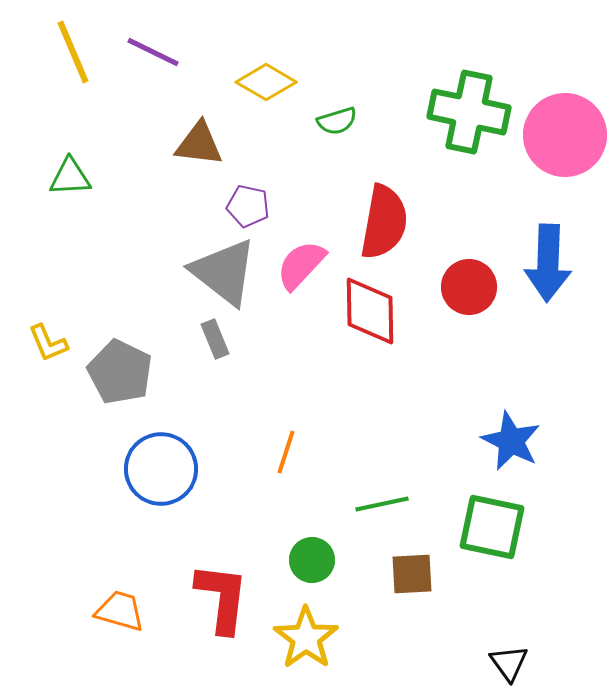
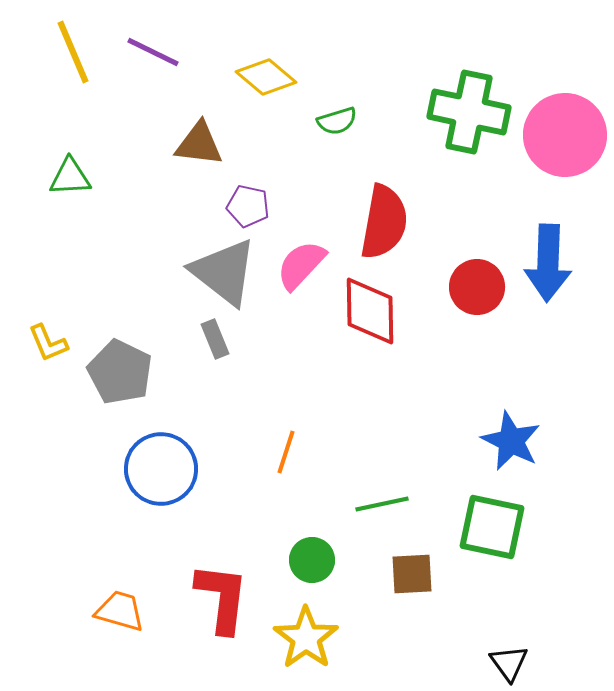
yellow diamond: moved 5 px up; rotated 10 degrees clockwise
red circle: moved 8 px right
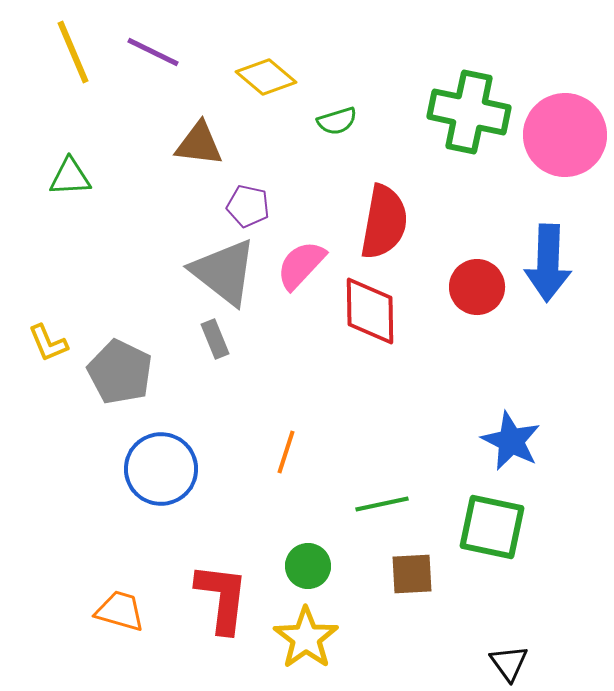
green circle: moved 4 px left, 6 px down
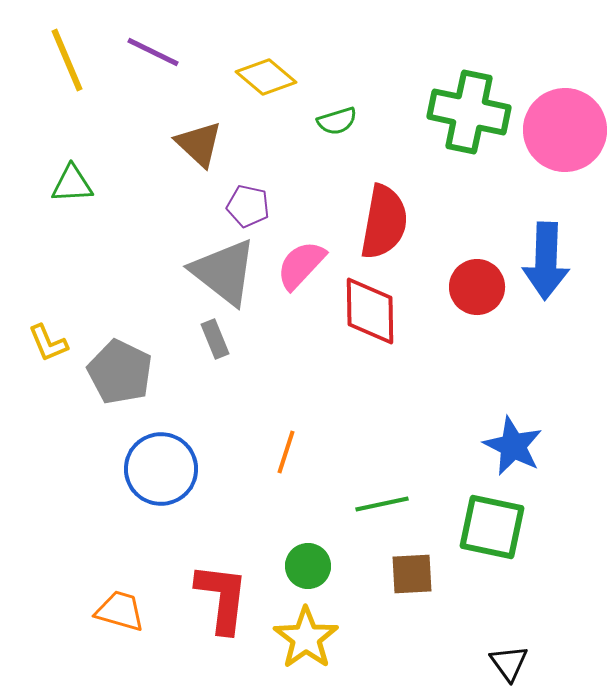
yellow line: moved 6 px left, 8 px down
pink circle: moved 5 px up
brown triangle: rotated 36 degrees clockwise
green triangle: moved 2 px right, 7 px down
blue arrow: moved 2 px left, 2 px up
blue star: moved 2 px right, 5 px down
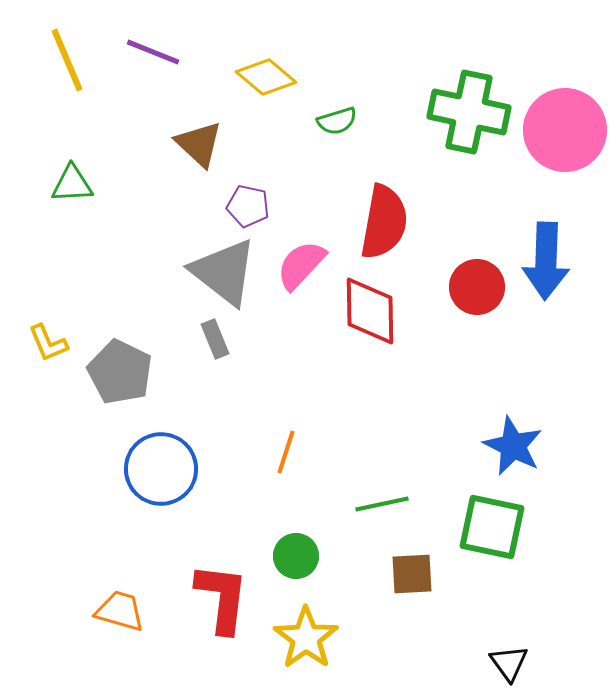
purple line: rotated 4 degrees counterclockwise
green circle: moved 12 px left, 10 px up
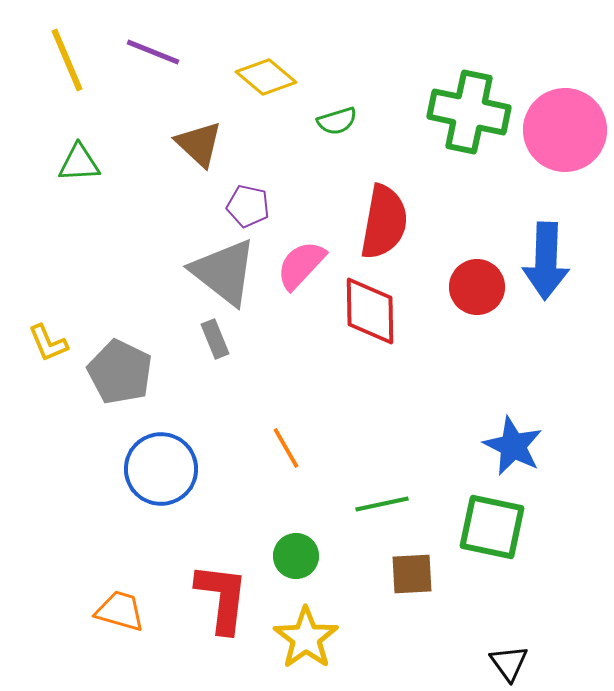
green triangle: moved 7 px right, 21 px up
orange line: moved 4 px up; rotated 48 degrees counterclockwise
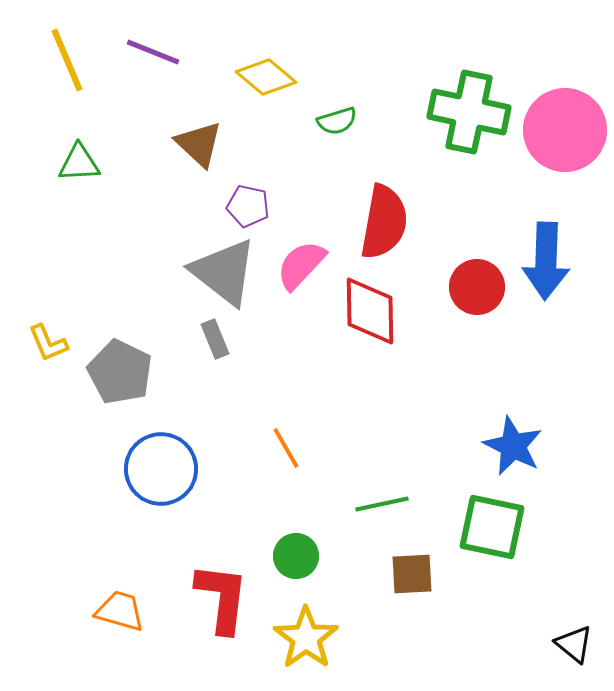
black triangle: moved 65 px right, 19 px up; rotated 15 degrees counterclockwise
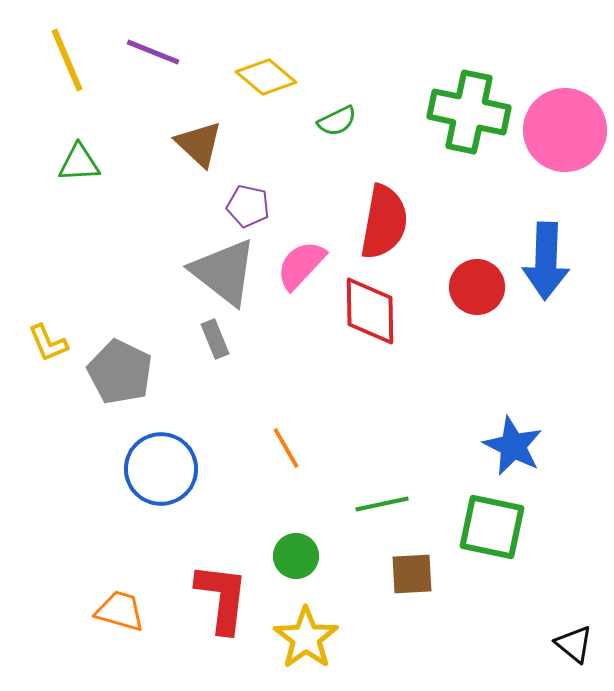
green semicircle: rotated 9 degrees counterclockwise
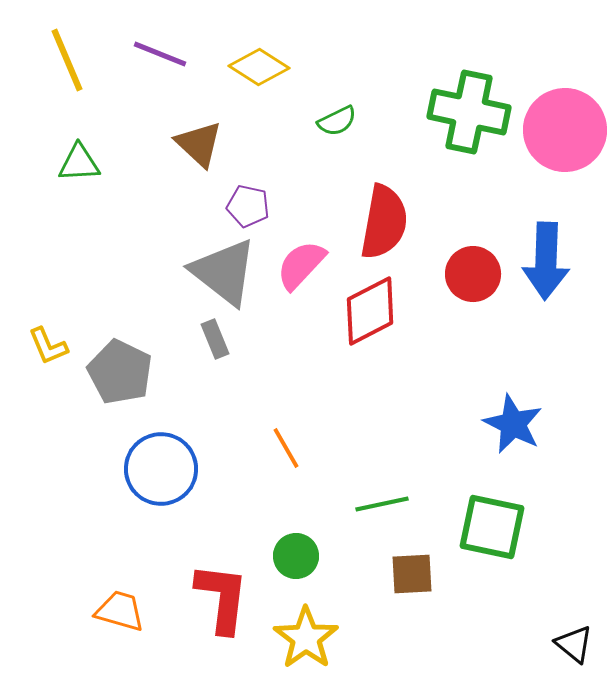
purple line: moved 7 px right, 2 px down
yellow diamond: moved 7 px left, 10 px up; rotated 8 degrees counterclockwise
red circle: moved 4 px left, 13 px up
red diamond: rotated 64 degrees clockwise
yellow L-shape: moved 3 px down
blue star: moved 22 px up
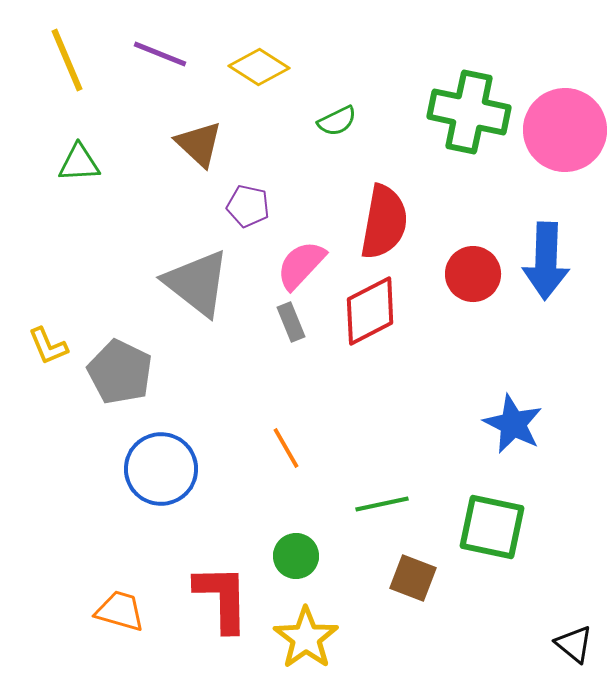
gray triangle: moved 27 px left, 11 px down
gray rectangle: moved 76 px right, 17 px up
brown square: moved 1 px right, 4 px down; rotated 24 degrees clockwise
red L-shape: rotated 8 degrees counterclockwise
